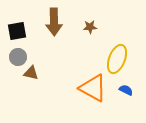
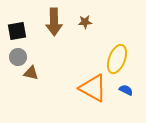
brown star: moved 5 px left, 5 px up
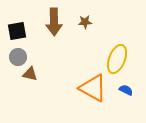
brown triangle: moved 1 px left, 1 px down
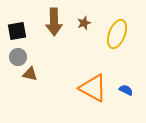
brown star: moved 1 px left, 1 px down; rotated 16 degrees counterclockwise
yellow ellipse: moved 25 px up
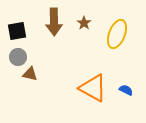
brown star: rotated 16 degrees counterclockwise
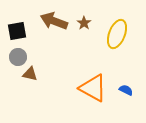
brown arrow: moved 1 px up; rotated 112 degrees clockwise
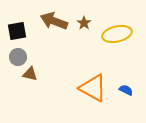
yellow ellipse: rotated 56 degrees clockwise
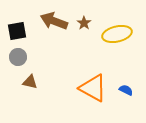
brown triangle: moved 8 px down
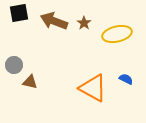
black square: moved 2 px right, 18 px up
gray circle: moved 4 px left, 8 px down
blue semicircle: moved 11 px up
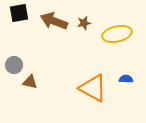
brown star: rotated 24 degrees clockwise
blue semicircle: rotated 24 degrees counterclockwise
